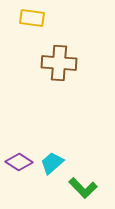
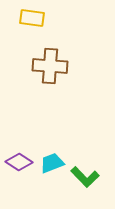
brown cross: moved 9 px left, 3 px down
cyan trapezoid: rotated 20 degrees clockwise
green L-shape: moved 2 px right, 11 px up
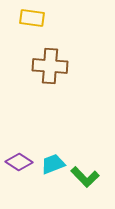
cyan trapezoid: moved 1 px right, 1 px down
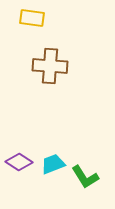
green L-shape: rotated 12 degrees clockwise
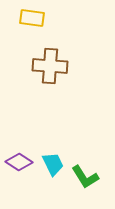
cyan trapezoid: rotated 85 degrees clockwise
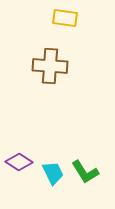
yellow rectangle: moved 33 px right
cyan trapezoid: moved 9 px down
green L-shape: moved 5 px up
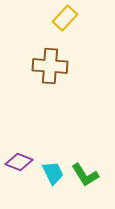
yellow rectangle: rotated 55 degrees counterclockwise
purple diamond: rotated 12 degrees counterclockwise
green L-shape: moved 3 px down
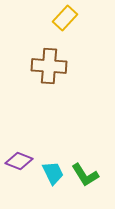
brown cross: moved 1 px left
purple diamond: moved 1 px up
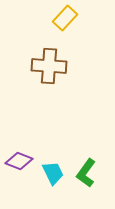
green L-shape: moved 1 px right, 2 px up; rotated 68 degrees clockwise
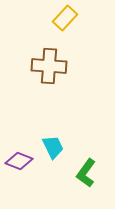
cyan trapezoid: moved 26 px up
